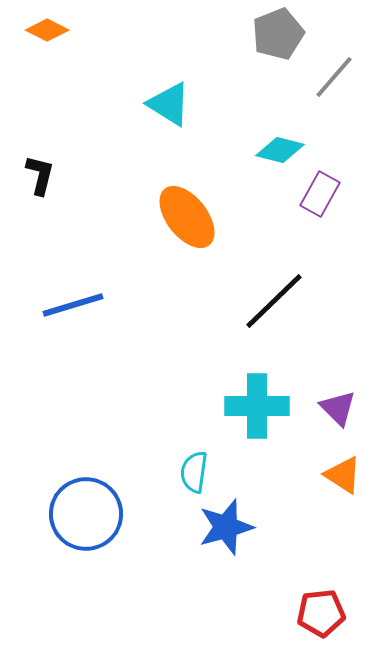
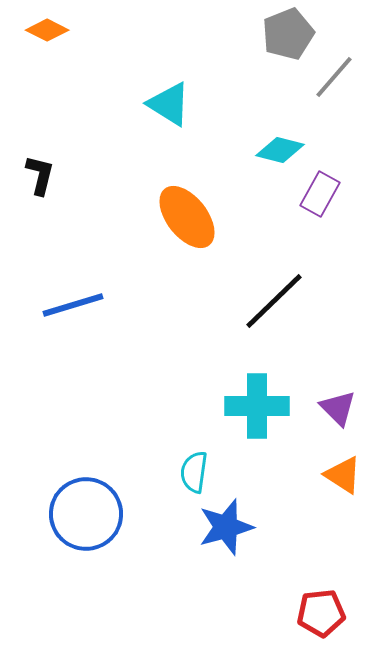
gray pentagon: moved 10 px right
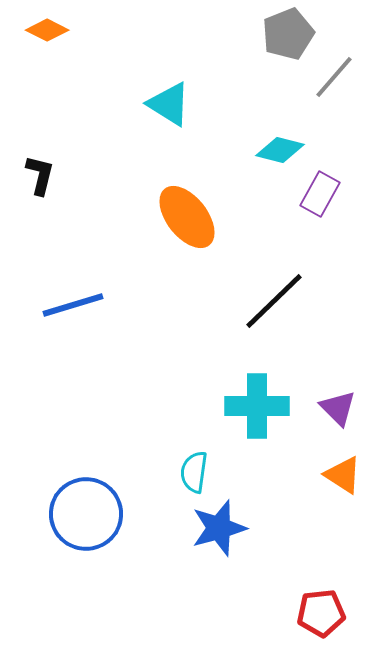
blue star: moved 7 px left, 1 px down
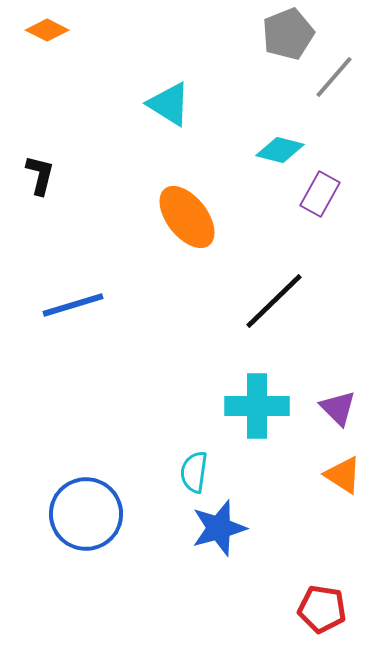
red pentagon: moved 1 px right, 4 px up; rotated 15 degrees clockwise
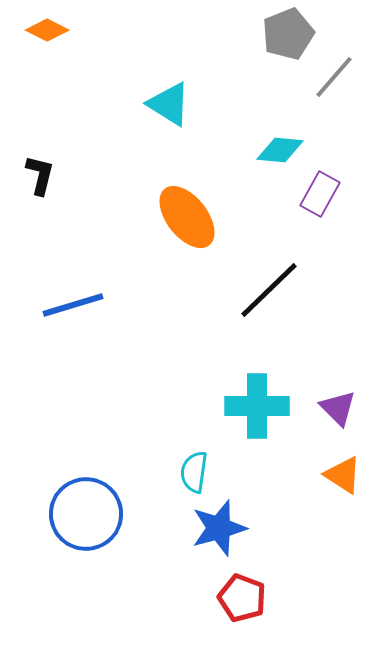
cyan diamond: rotated 9 degrees counterclockwise
black line: moved 5 px left, 11 px up
red pentagon: moved 80 px left, 11 px up; rotated 12 degrees clockwise
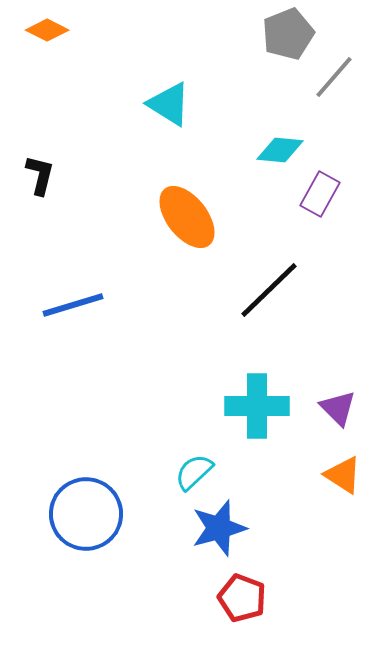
cyan semicircle: rotated 39 degrees clockwise
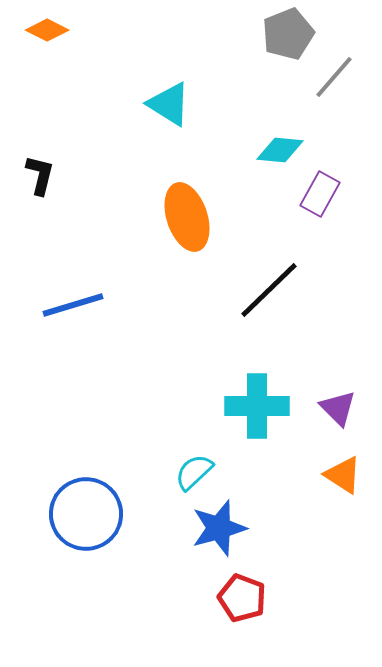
orange ellipse: rotated 20 degrees clockwise
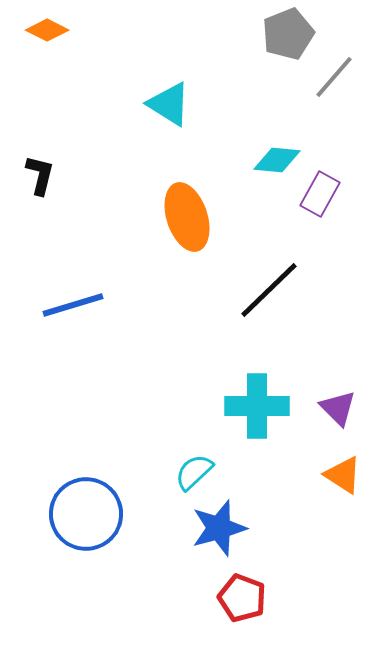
cyan diamond: moved 3 px left, 10 px down
